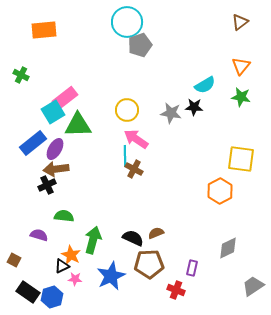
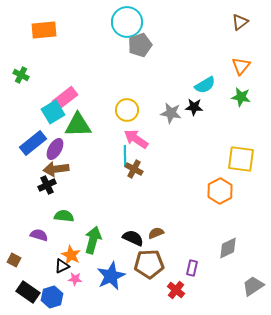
red cross: rotated 18 degrees clockwise
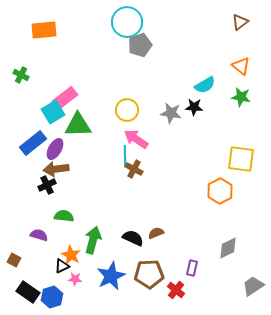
orange triangle: rotated 30 degrees counterclockwise
brown pentagon: moved 10 px down
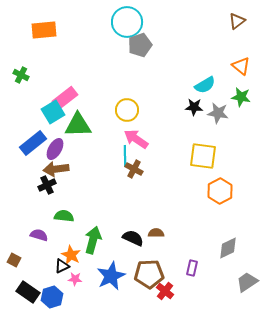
brown triangle: moved 3 px left, 1 px up
gray star: moved 47 px right
yellow square: moved 38 px left, 3 px up
brown semicircle: rotated 21 degrees clockwise
gray trapezoid: moved 6 px left, 4 px up
red cross: moved 11 px left, 1 px down
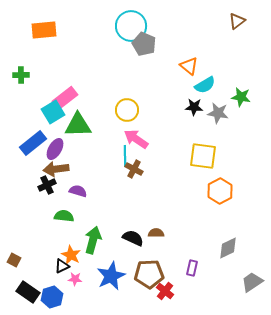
cyan circle: moved 4 px right, 4 px down
gray pentagon: moved 4 px right, 1 px up; rotated 30 degrees counterclockwise
orange triangle: moved 52 px left
green cross: rotated 28 degrees counterclockwise
purple semicircle: moved 39 px right, 44 px up
gray trapezoid: moved 5 px right
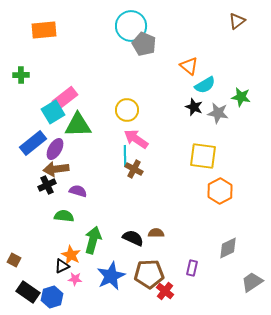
black star: rotated 18 degrees clockwise
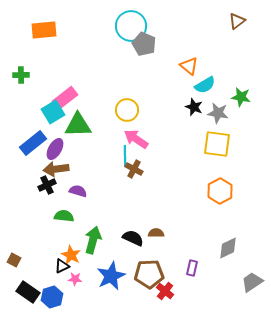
yellow square: moved 14 px right, 12 px up
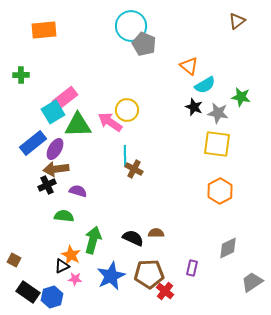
pink arrow: moved 26 px left, 17 px up
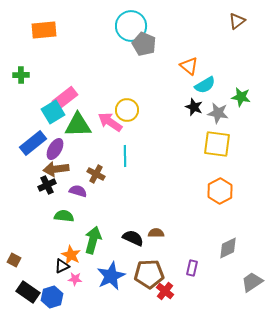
brown cross: moved 38 px left, 5 px down
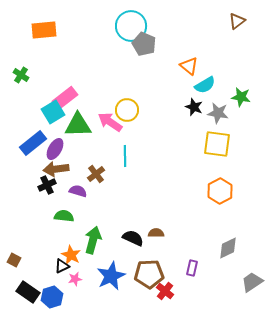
green cross: rotated 35 degrees clockwise
brown cross: rotated 24 degrees clockwise
pink star: rotated 16 degrees counterclockwise
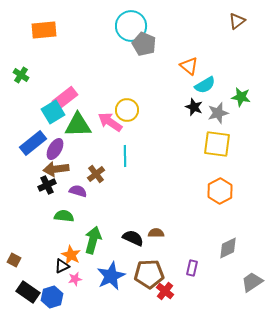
gray star: rotated 25 degrees counterclockwise
